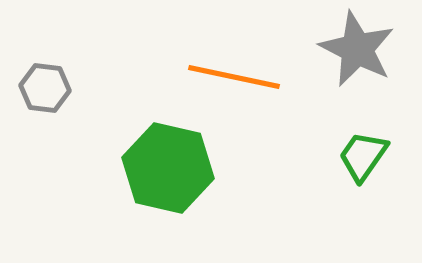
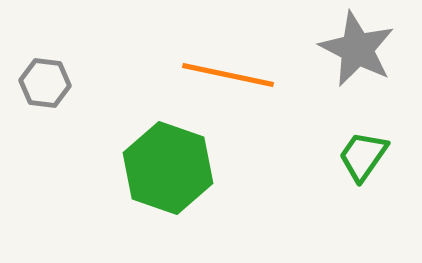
orange line: moved 6 px left, 2 px up
gray hexagon: moved 5 px up
green hexagon: rotated 6 degrees clockwise
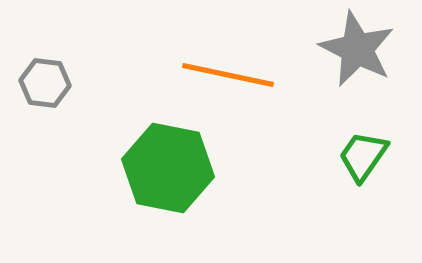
green hexagon: rotated 8 degrees counterclockwise
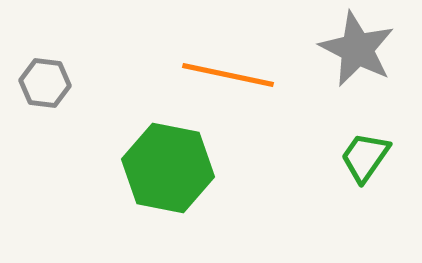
green trapezoid: moved 2 px right, 1 px down
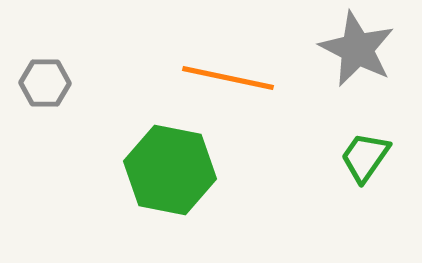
orange line: moved 3 px down
gray hexagon: rotated 6 degrees counterclockwise
green hexagon: moved 2 px right, 2 px down
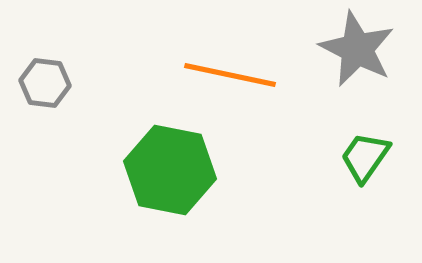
orange line: moved 2 px right, 3 px up
gray hexagon: rotated 6 degrees clockwise
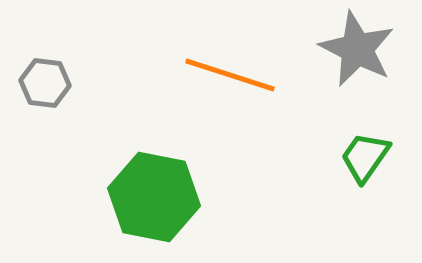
orange line: rotated 6 degrees clockwise
green hexagon: moved 16 px left, 27 px down
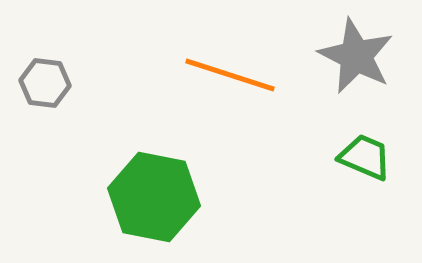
gray star: moved 1 px left, 7 px down
green trapezoid: rotated 78 degrees clockwise
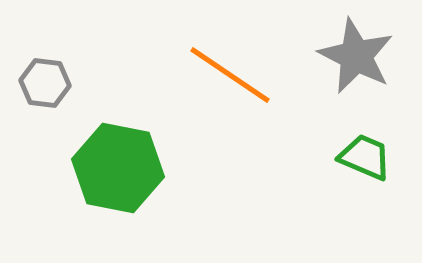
orange line: rotated 16 degrees clockwise
green hexagon: moved 36 px left, 29 px up
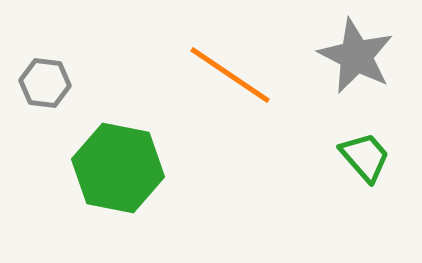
green trapezoid: rotated 26 degrees clockwise
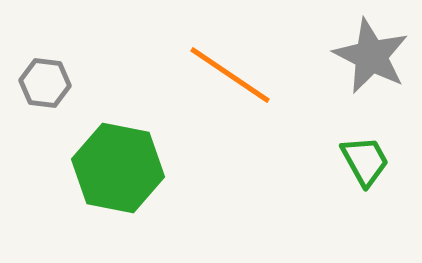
gray star: moved 15 px right
green trapezoid: moved 4 px down; rotated 12 degrees clockwise
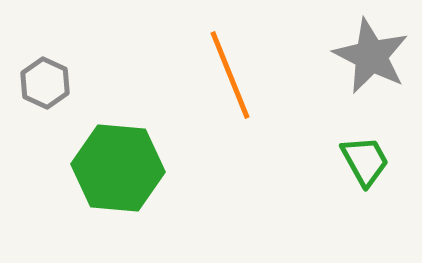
orange line: rotated 34 degrees clockwise
gray hexagon: rotated 18 degrees clockwise
green hexagon: rotated 6 degrees counterclockwise
